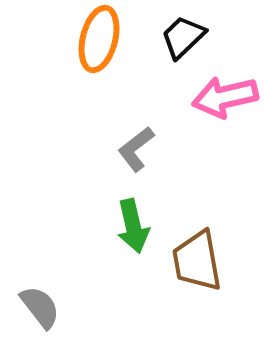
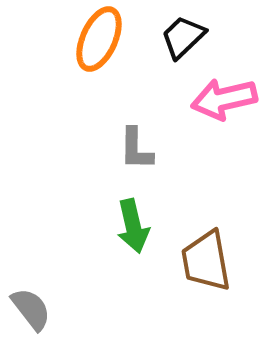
orange ellipse: rotated 10 degrees clockwise
pink arrow: moved 1 px left, 2 px down
gray L-shape: rotated 51 degrees counterclockwise
brown trapezoid: moved 9 px right
gray semicircle: moved 9 px left, 2 px down
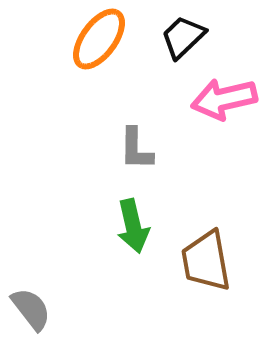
orange ellipse: rotated 12 degrees clockwise
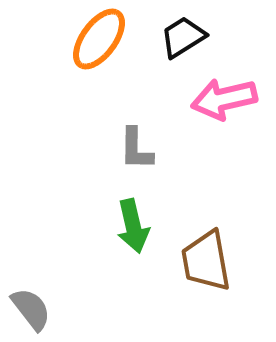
black trapezoid: rotated 12 degrees clockwise
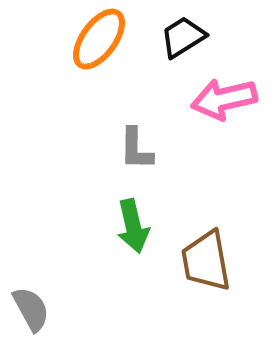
gray semicircle: rotated 9 degrees clockwise
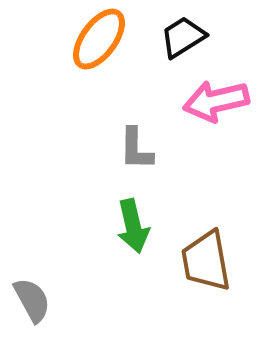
pink arrow: moved 8 px left, 2 px down
gray semicircle: moved 1 px right, 9 px up
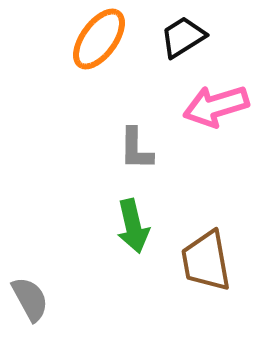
pink arrow: moved 5 px down; rotated 4 degrees counterclockwise
gray semicircle: moved 2 px left, 1 px up
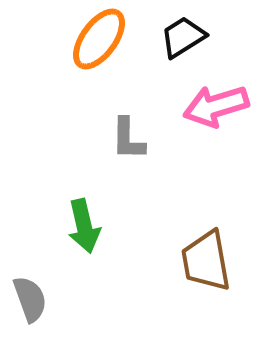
gray L-shape: moved 8 px left, 10 px up
green arrow: moved 49 px left
gray semicircle: rotated 9 degrees clockwise
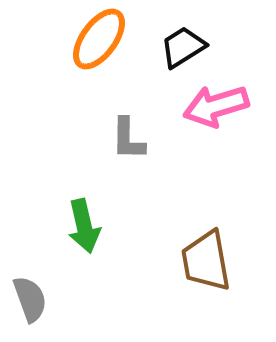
black trapezoid: moved 10 px down
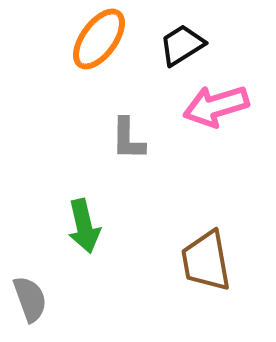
black trapezoid: moved 1 px left, 2 px up
